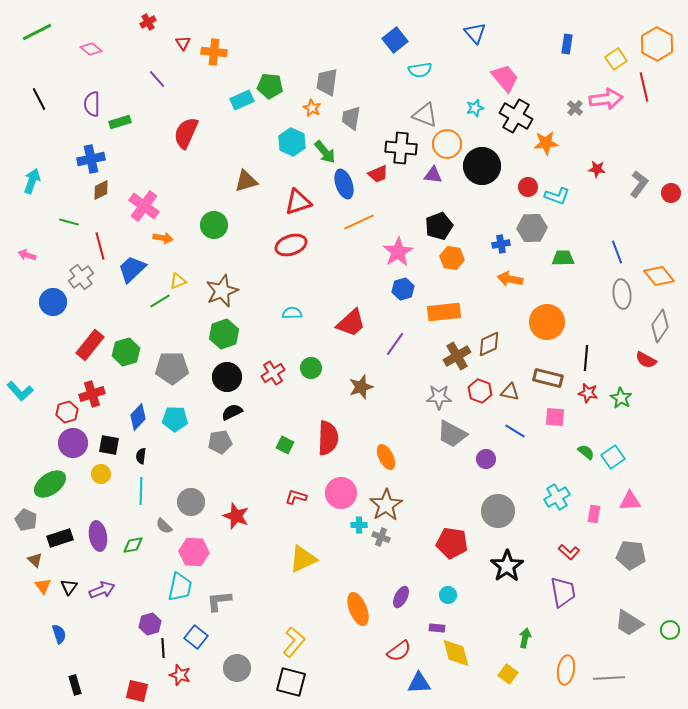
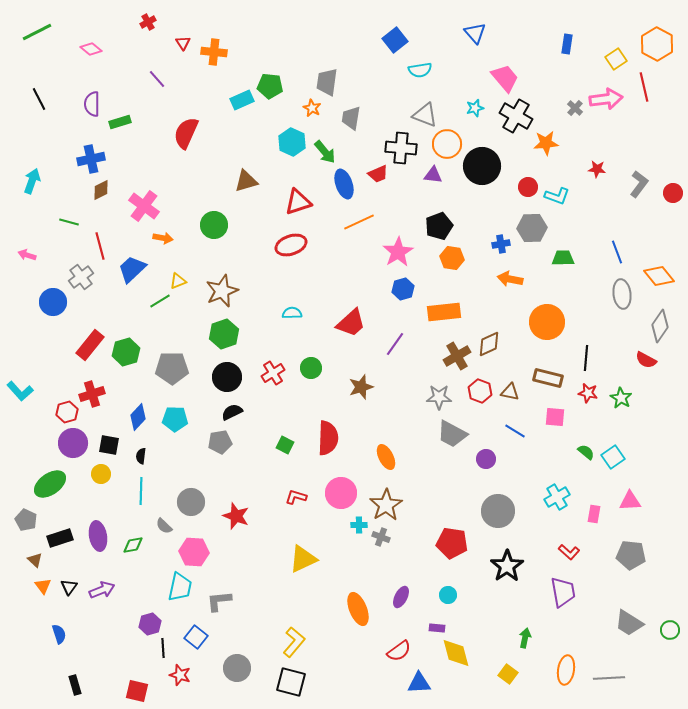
red circle at (671, 193): moved 2 px right
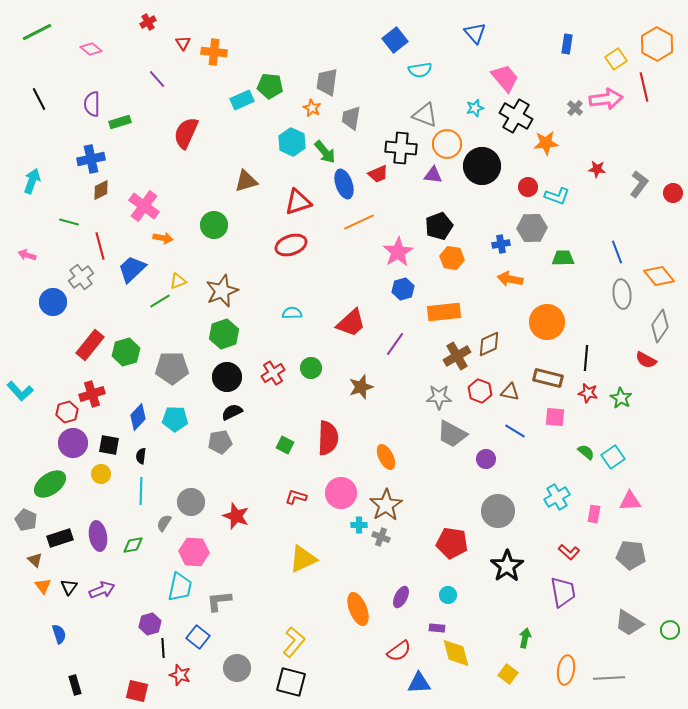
gray semicircle at (164, 526): moved 3 px up; rotated 78 degrees clockwise
blue square at (196, 637): moved 2 px right
